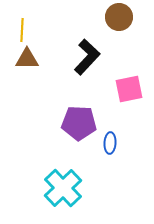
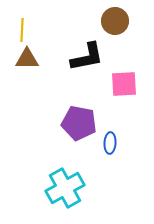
brown circle: moved 4 px left, 4 px down
black L-shape: rotated 36 degrees clockwise
pink square: moved 5 px left, 5 px up; rotated 8 degrees clockwise
purple pentagon: rotated 8 degrees clockwise
cyan cross: moved 2 px right; rotated 15 degrees clockwise
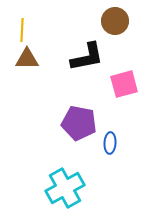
pink square: rotated 12 degrees counterclockwise
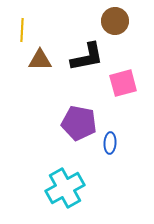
brown triangle: moved 13 px right, 1 px down
pink square: moved 1 px left, 1 px up
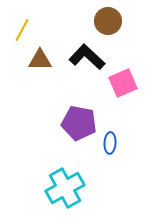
brown circle: moved 7 px left
yellow line: rotated 25 degrees clockwise
black L-shape: rotated 126 degrees counterclockwise
pink square: rotated 8 degrees counterclockwise
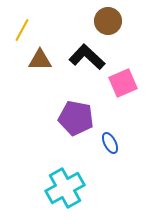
purple pentagon: moved 3 px left, 5 px up
blue ellipse: rotated 30 degrees counterclockwise
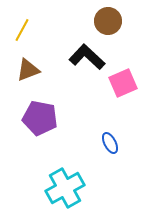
brown triangle: moved 12 px left, 10 px down; rotated 20 degrees counterclockwise
purple pentagon: moved 36 px left
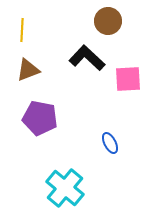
yellow line: rotated 25 degrees counterclockwise
black L-shape: moved 1 px down
pink square: moved 5 px right, 4 px up; rotated 20 degrees clockwise
cyan cross: rotated 21 degrees counterclockwise
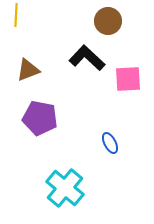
yellow line: moved 6 px left, 15 px up
